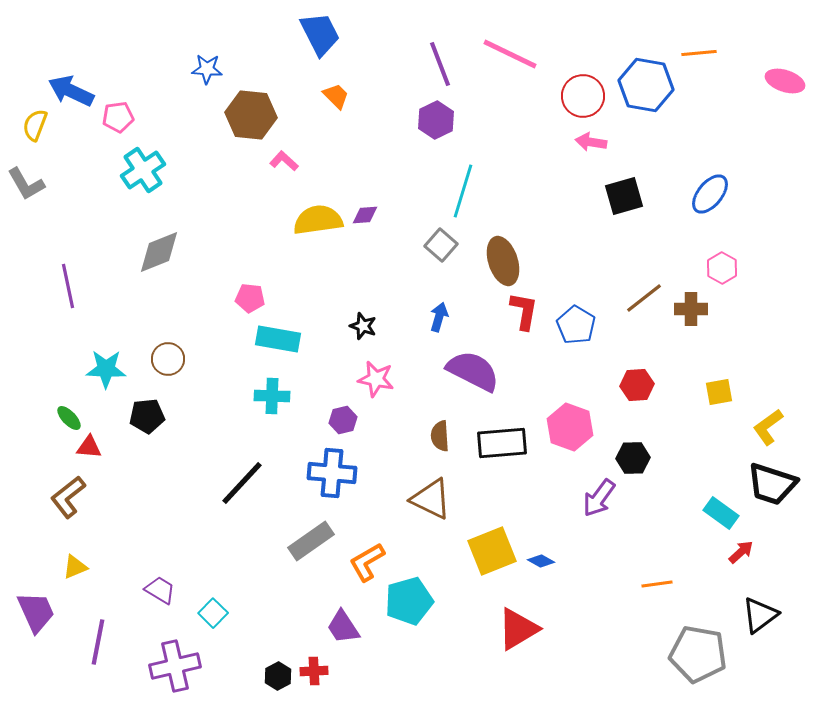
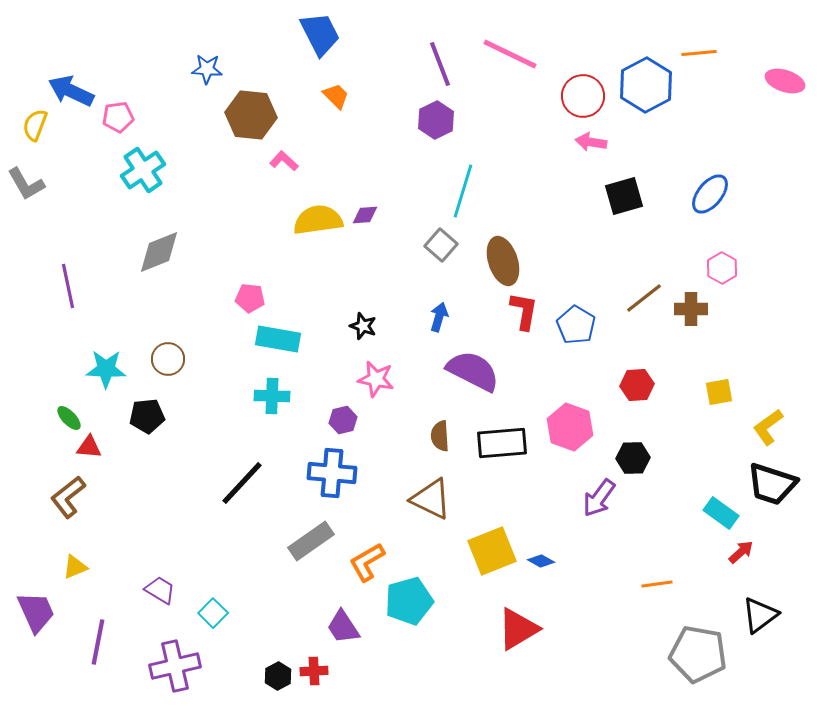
blue hexagon at (646, 85): rotated 22 degrees clockwise
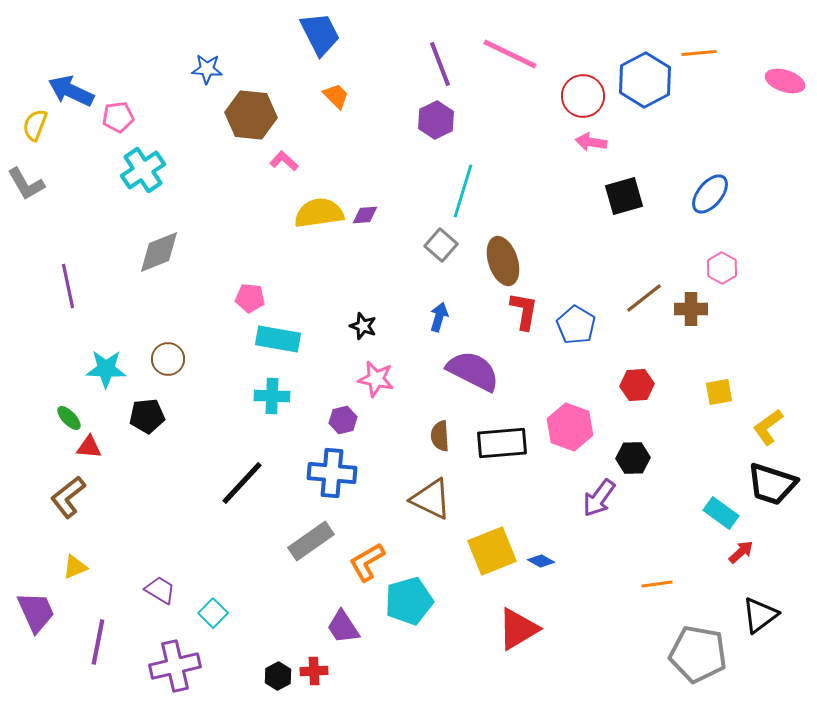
blue hexagon at (646, 85): moved 1 px left, 5 px up
yellow semicircle at (318, 220): moved 1 px right, 7 px up
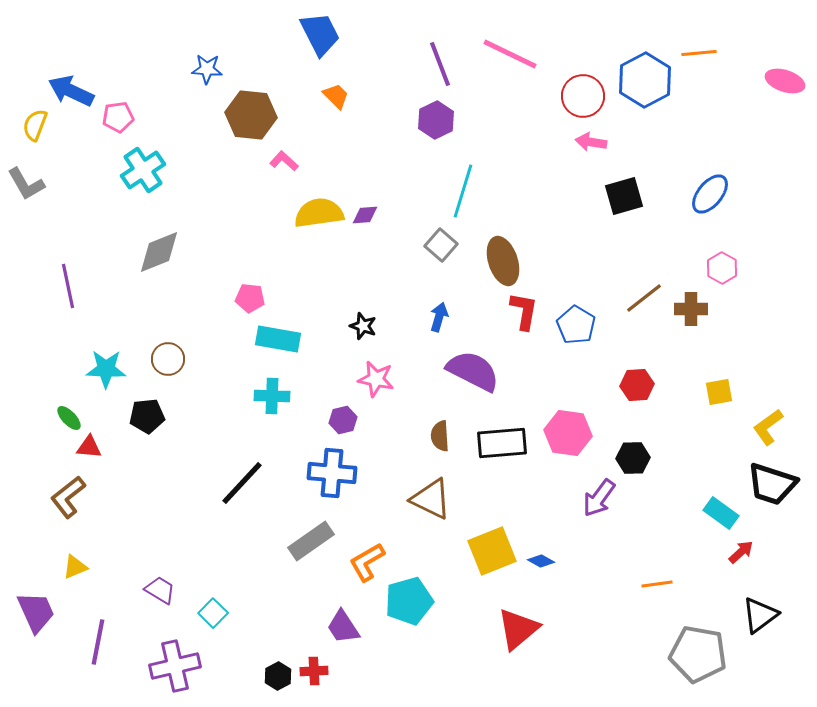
pink hexagon at (570, 427): moved 2 px left, 6 px down; rotated 12 degrees counterclockwise
red triangle at (518, 629): rotated 9 degrees counterclockwise
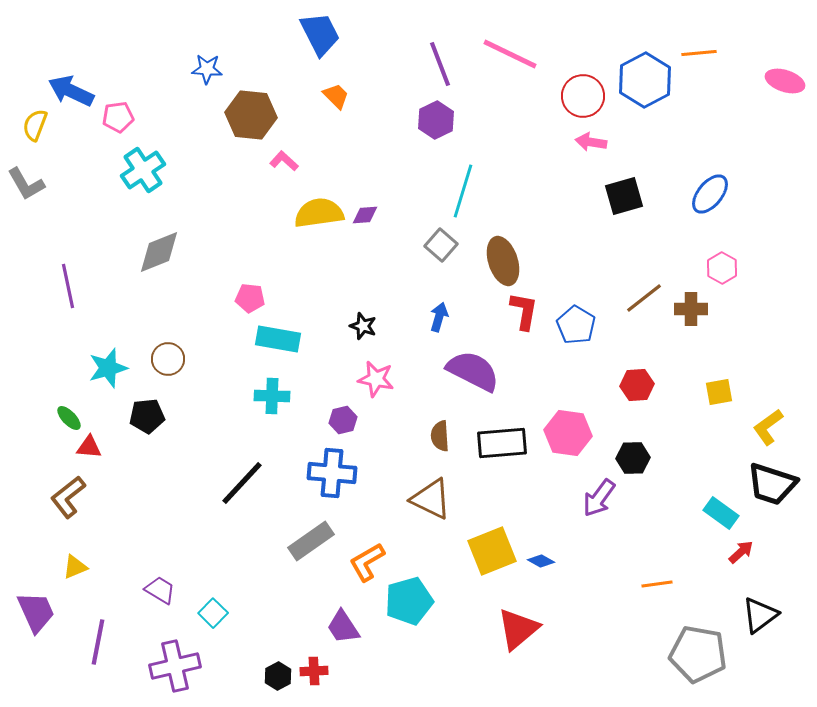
cyan star at (106, 369): moved 2 px right, 1 px up; rotated 18 degrees counterclockwise
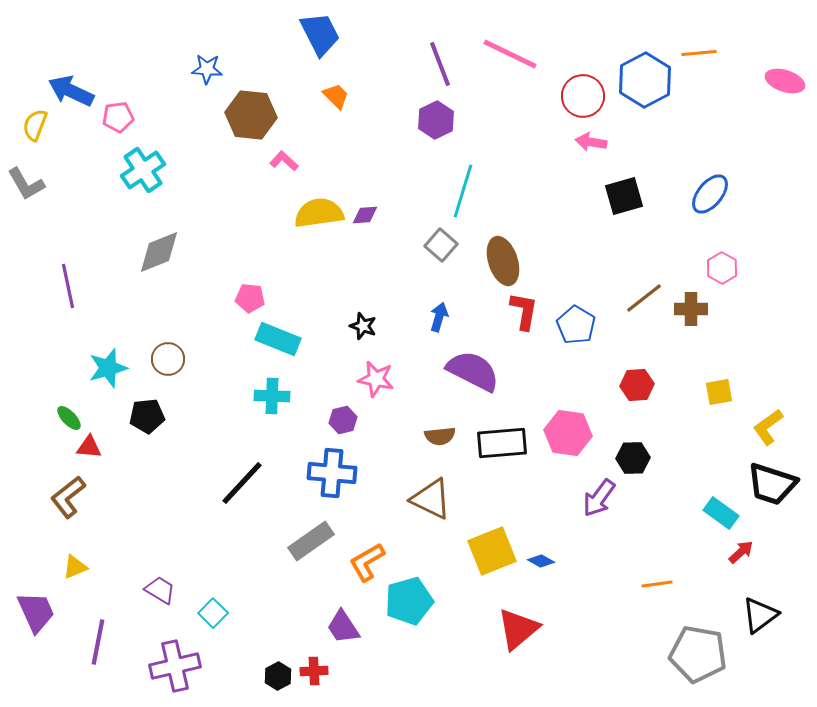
cyan rectangle at (278, 339): rotated 12 degrees clockwise
brown semicircle at (440, 436): rotated 92 degrees counterclockwise
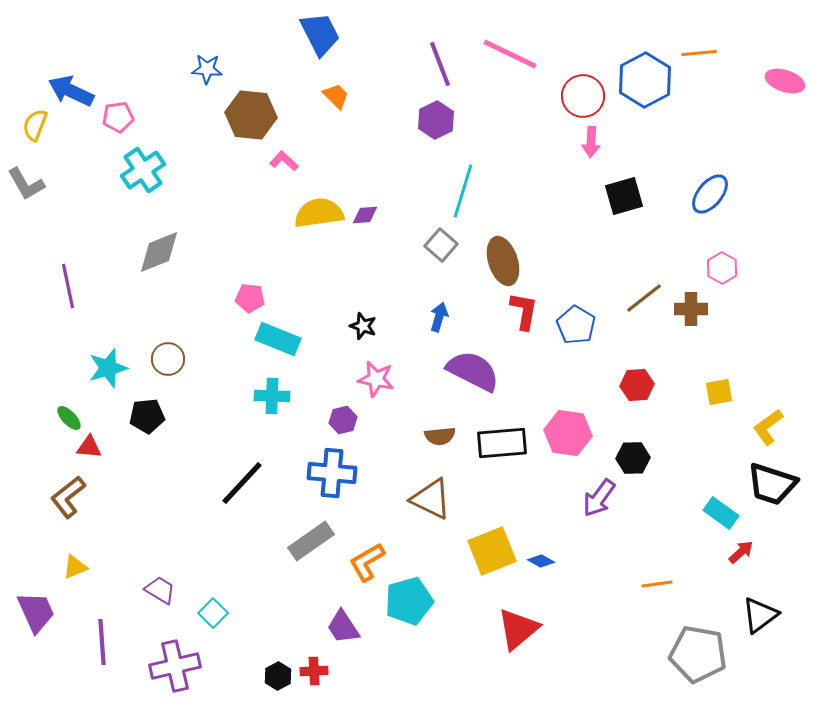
pink arrow at (591, 142): rotated 96 degrees counterclockwise
purple line at (98, 642): moved 4 px right; rotated 15 degrees counterclockwise
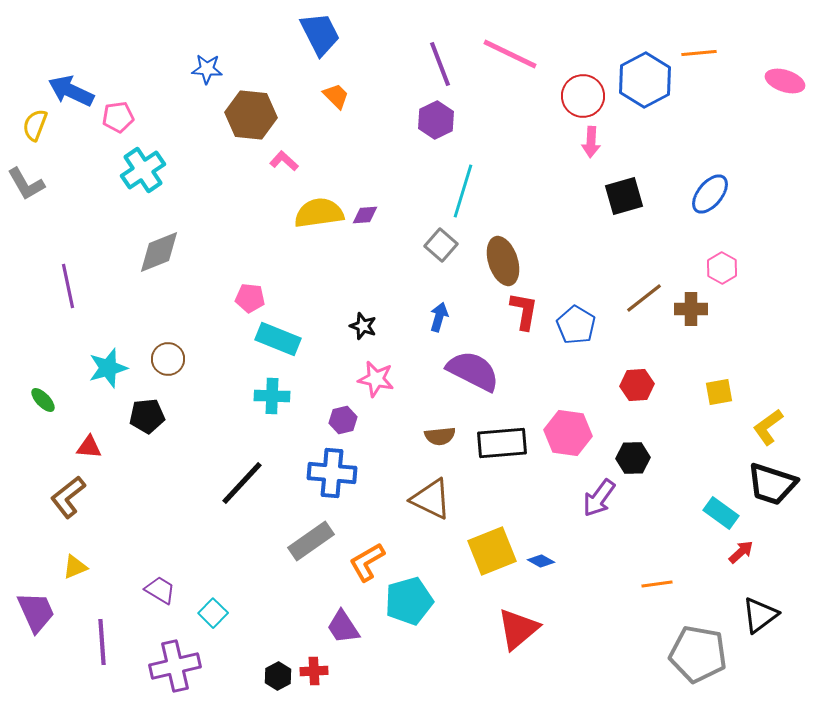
green ellipse at (69, 418): moved 26 px left, 18 px up
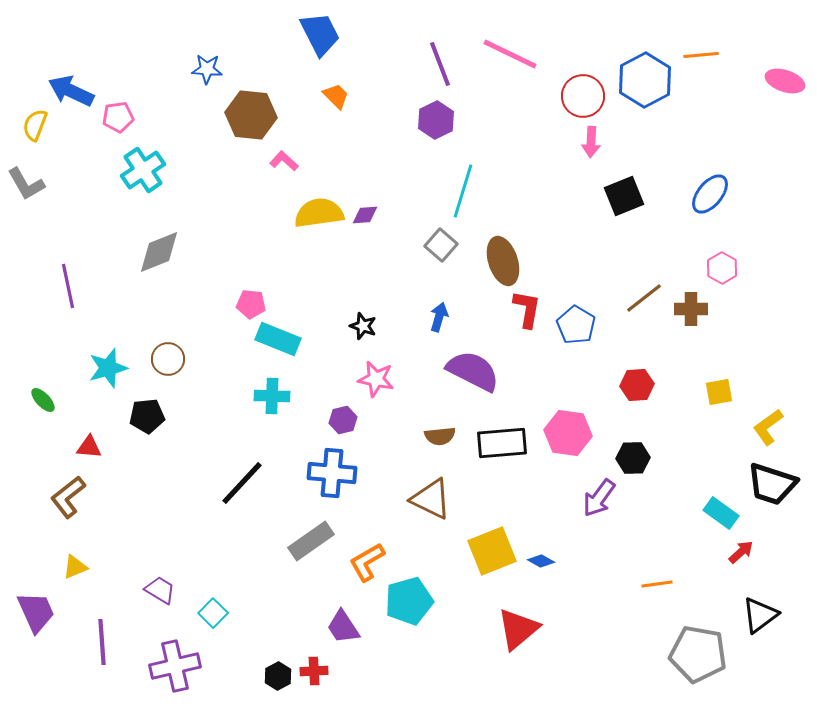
orange line at (699, 53): moved 2 px right, 2 px down
black square at (624, 196): rotated 6 degrees counterclockwise
pink pentagon at (250, 298): moved 1 px right, 6 px down
red L-shape at (524, 311): moved 3 px right, 2 px up
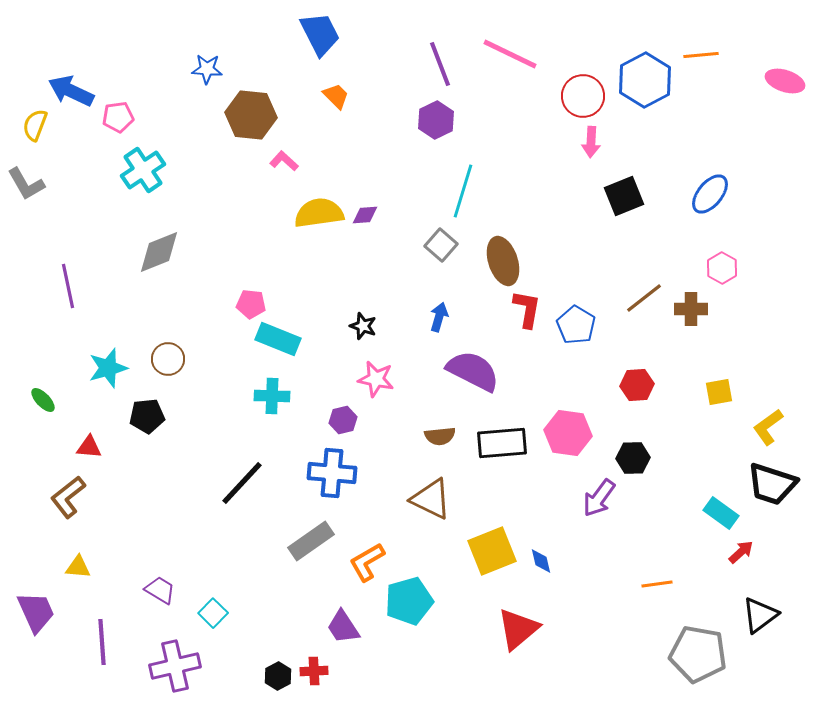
blue diamond at (541, 561): rotated 48 degrees clockwise
yellow triangle at (75, 567): moved 3 px right; rotated 28 degrees clockwise
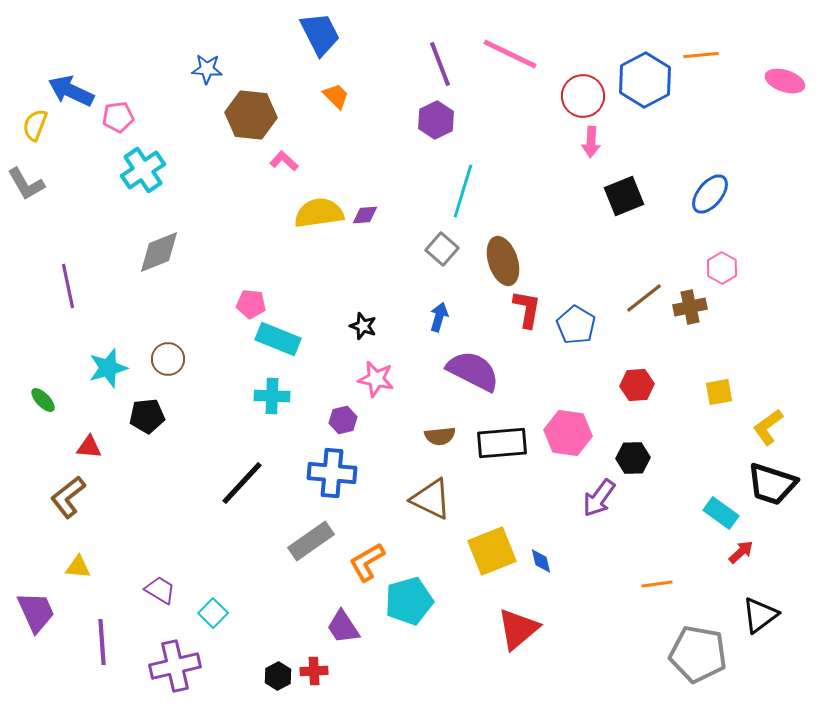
gray square at (441, 245): moved 1 px right, 4 px down
brown cross at (691, 309): moved 1 px left, 2 px up; rotated 12 degrees counterclockwise
